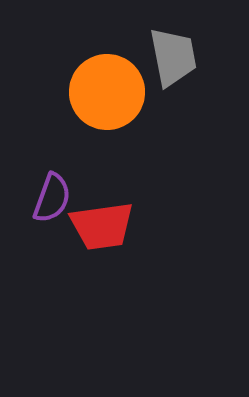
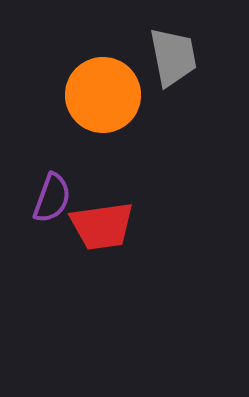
orange circle: moved 4 px left, 3 px down
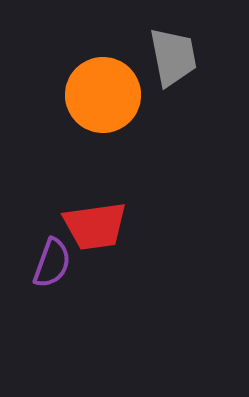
purple semicircle: moved 65 px down
red trapezoid: moved 7 px left
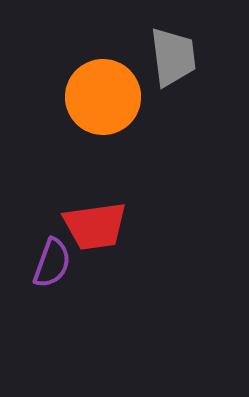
gray trapezoid: rotated 4 degrees clockwise
orange circle: moved 2 px down
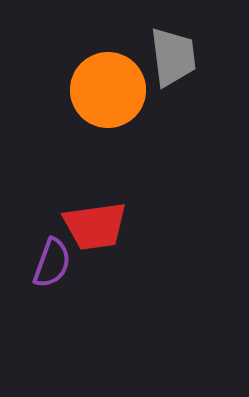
orange circle: moved 5 px right, 7 px up
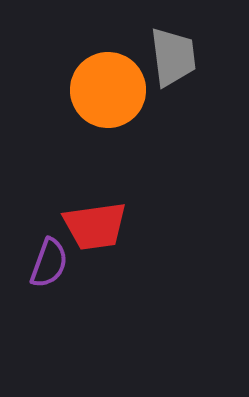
purple semicircle: moved 3 px left
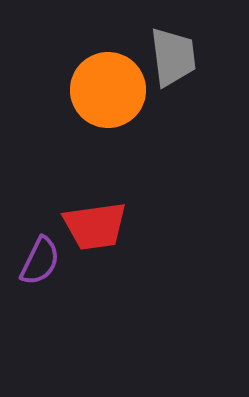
purple semicircle: moved 9 px left, 2 px up; rotated 6 degrees clockwise
